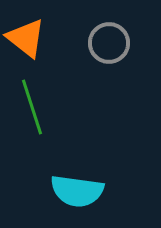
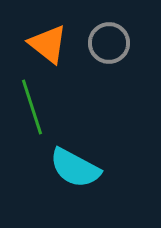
orange triangle: moved 22 px right, 6 px down
cyan semicircle: moved 2 px left, 23 px up; rotated 20 degrees clockwise
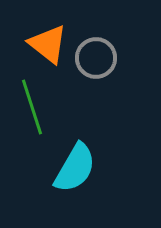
gray circle: moved 13 px left, 15 px down
cyan semicircle: rotated 88 degrees counterclockwise
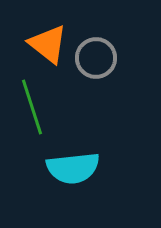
cyan semicircle: moved 2 px left; rotated 54 degrees clockwise
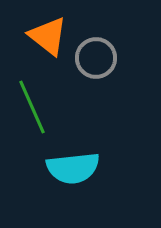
orange triangle: moved 8 px up
green line: rotated 6 degrees counterclockwise
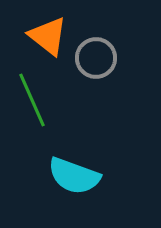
green line: moved 7 px up
cyan semicircle: moved 1 px right, 8 px down; rotated 26 degrees clockwise
